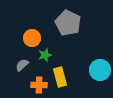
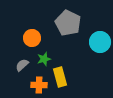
green star: moved 1 px left, 4 px down
cyan circle: moved 28 px up
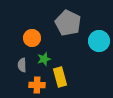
cyan circle: moved 1 px left, 1 px up
gray semicircle: rotated 48 degrees counterclockwise
orange cross: moved 2 px left
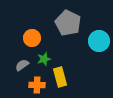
gray semicircle: rotated 56 degrees clockwise
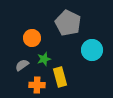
cyan circle: moved 7 px left, 9 px down
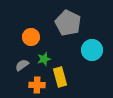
orange circle: moved 1 px left, 1 px up
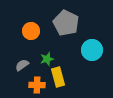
gray pentagon: moved 2 px left
orange circle: moved 6 px up
green star: moved 3 px right
yellow rectangle: moved 2 px left
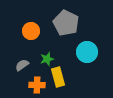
cyan circle: moved 5 px left, 2 px down
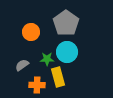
gray pentagon: rotated 10 degrees clockwise
orange circle: moved 1 px down
cyan circle: moved 20 px left
green star: rotated 16 degrees clockwise
